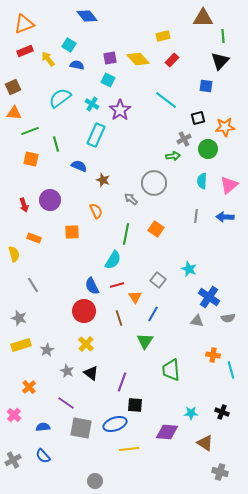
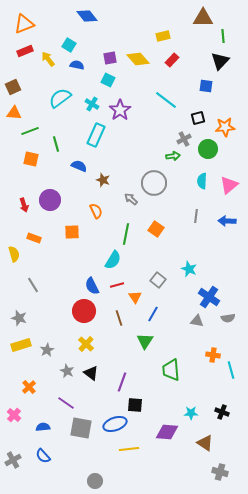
blue arrow at (225, 217): moved 2 px right, 4 px down
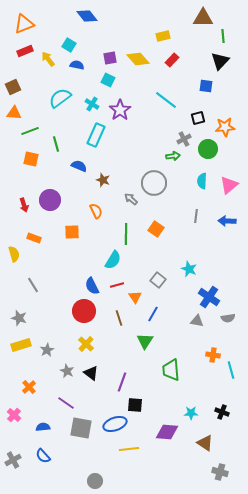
green line at (126, 234): rotated 10 degrees counterclockwise
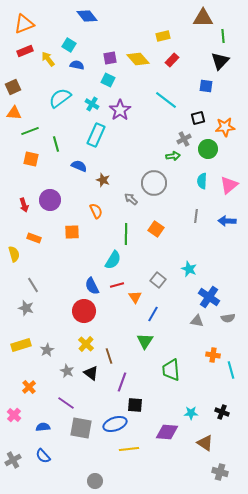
gray star at (19, 318): moved 7 px right, 10 px up
brown line at (119, 318): moved 10 px left, 38 px down
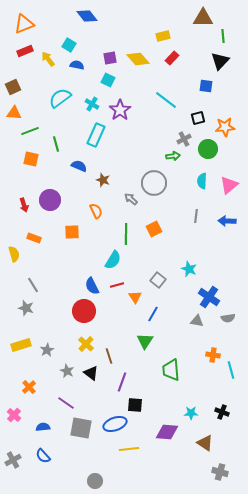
red rectangle at (172, 60): moved 2 px up
orange square at (156, 229): moved 2 px left; rotated 28 degrees clockwise
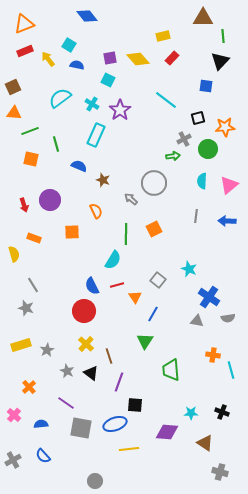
purple line at (122, 382): moved 3 px left
blue semicircle at (43, 427): moved 2 px left, 3 px up
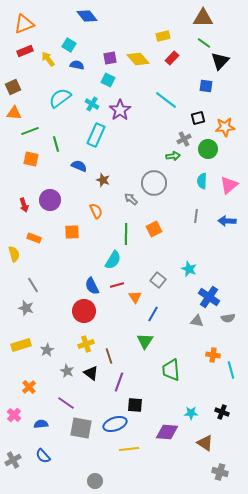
green line at (223, 36): moved 19 px left, 7 px down; rotated 48 degrees counterclockwise
yellow cross at (86, 344): rotated 28 degrees clockwise
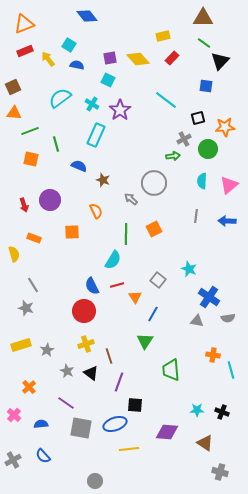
cyan star at (191, 413): moved 6 px right, 3 px up
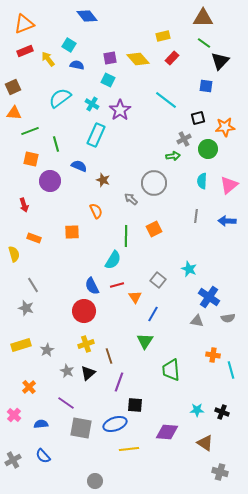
purple circle at (50, 200): moved 19 px up
green line at (126, 234): moved 2 px down
black triangle at (91, 373): moved 3 px left; rotated 42 degrees clockwise
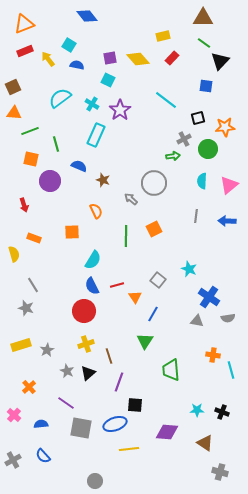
cyan semicircle at (113, 260): moved 20 px left
